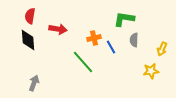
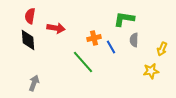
red arrow: moved 2 px left, 1 px up
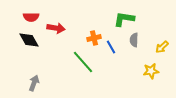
red semicircle: moved 1 px right, 1 px down; rotated 98 degrees counterclockwise
black diamond: moved 1 px right; rotated 25 degrees counterclockwise
yellow arrow: moved 2 px up; rotated 24 degrees clockwise
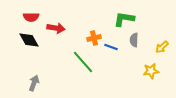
blue line: rotated 40 degrees counterclockwise
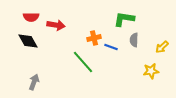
red arrow: moved 3 px up
black diamond: moved 1 px left, 1 px down
gray arrow: moved 1 px up
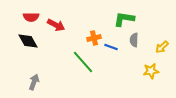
red arrow: rotated 18 degrees clockwise
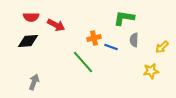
green L-shape: moved 1 px up
black diamond: rotated 65 degrees counterclockwise
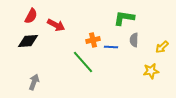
red semicircle: moved 1 px up; rotated 63 degrees counterclockwise
orange cross: moved 1 px left, 2 px down
blue line: rotated 16 degrees counterclockwise
